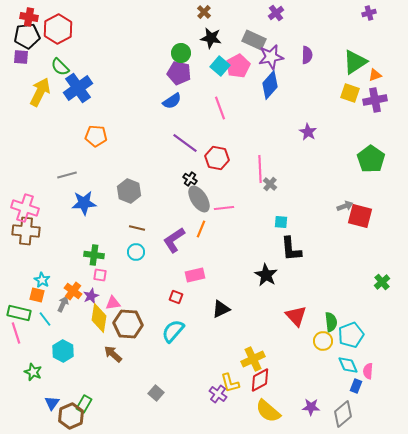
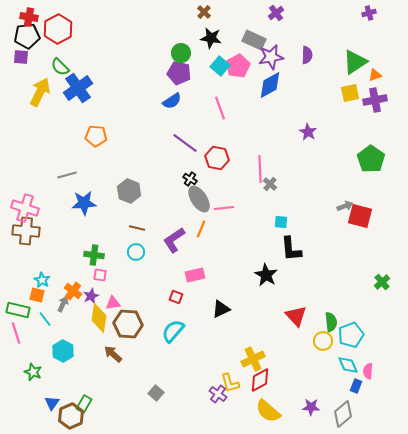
blue diamond at (270, 85): rotated 20 degrees clockwise
yellow square at (350, 93): rotated 30 degrees counterclockwise
green rectangle at (19, 313): moved 1 px left, 3 px up
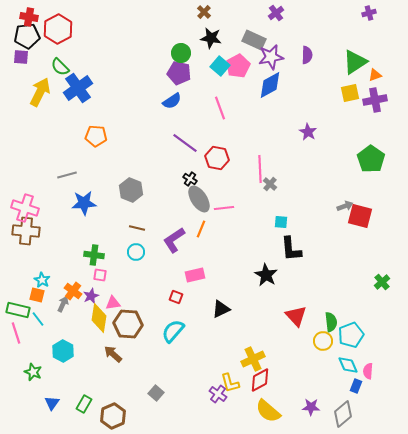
gray hexagon at (129, 191): moved 2 px right, 1 px up
cyan line at (45, 319): moved 7 px left
brown hexagon at (71, 416): moved 42 px right
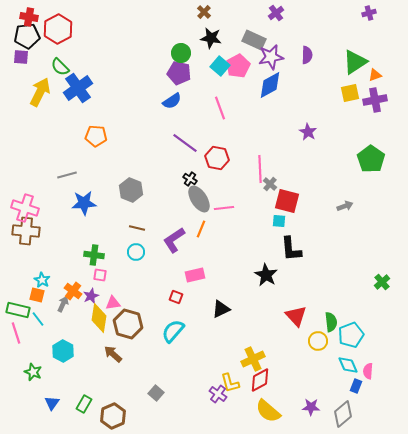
red square at (360, 216): moved 73 px left, 15 px up
cyan square at (281, 222): moved 2 px left, 1 px up
brown hexagon at (128, 324): rotated 12 degrees clockwise
yellow circle at (323, 341): moved 5 px left
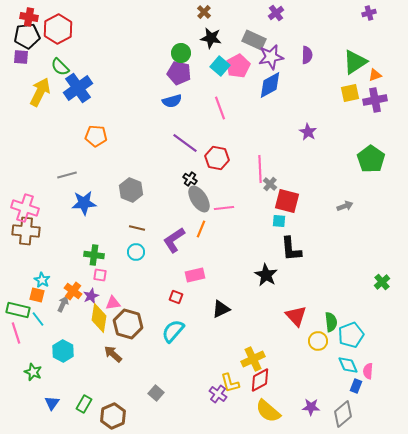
blue semicircle at (172, 101): rotated 18 degrees clockwise
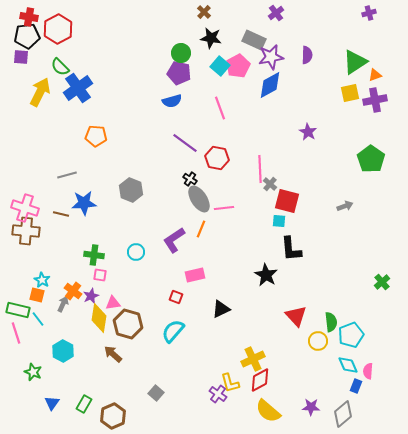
brown line at (137, 228): moved 76 px left, 14 px up
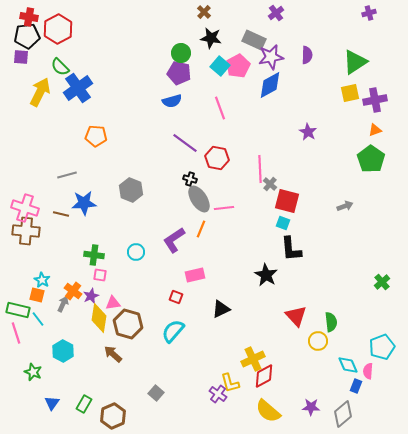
orange triangle at (375, 75): moved 55 px down
black cross at (190, 179): rotated 16 degrees counterclockwise
cyan square at (279, 221): moved 4 px right, 2 px down; rotated 16 degrees clockwise
cyan pentagon at (351, 335): moved 31 px right, 12 px down
red diamond at (260, 380): moved 4 px right, 4 px up
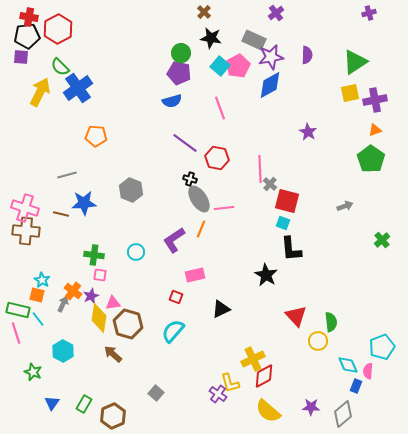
green cross at (382, 282): moved 42 px up
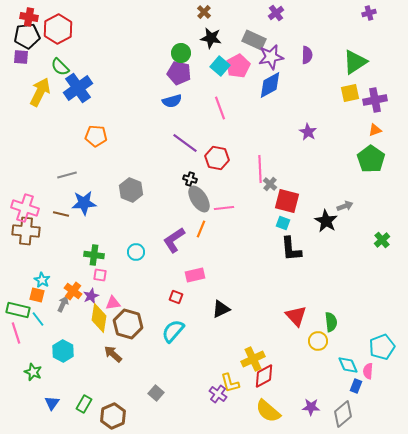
black star at (266, 275): moved 60 px right, 54 px up
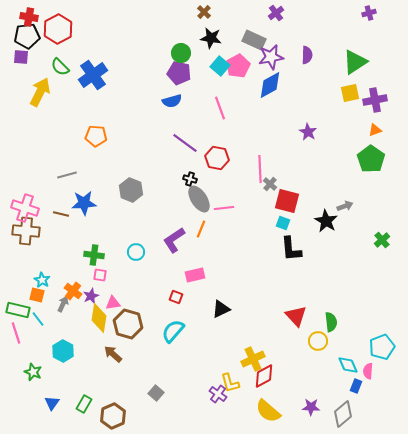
blue cross at (78, 88): moved 15 px right, 13 px up
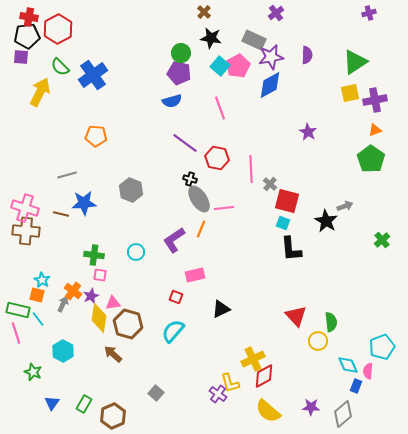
pink line at (260, 169): moved 9 px left
